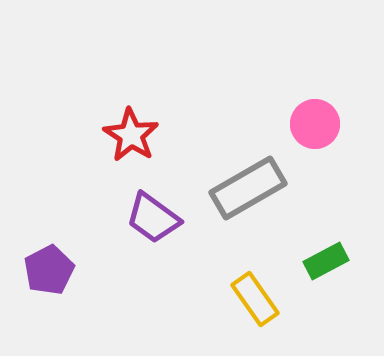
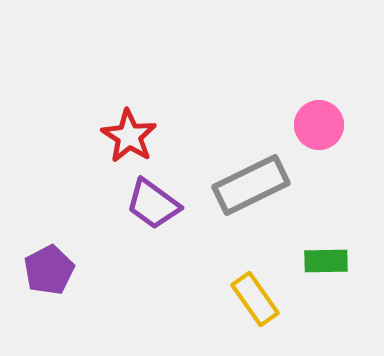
pink circle: moved 4 px right, 1 px down
red star: moved 2 px left, 1 px down
gray rectangle: moved 3 px right, 3 px up; rotated 4 degrees clockwise
purple trapezoid: moved 14 px up
green rectangle: rotated 27 degrees clockwise
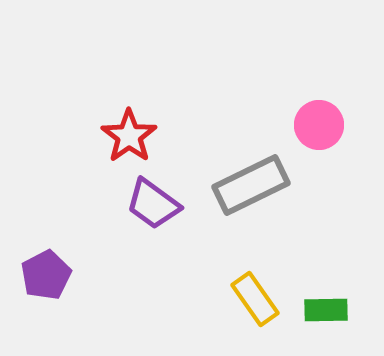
red star: rotated 4 degrees clockwise
green rectangle: moved 49 px down
purple pentagon: moved 3 px left, 5 px down
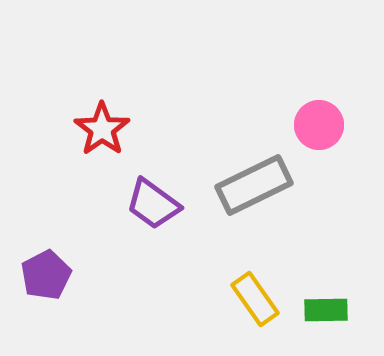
red star: moved 27 px left, 7 px up
gray rectangle: moved 3 px right
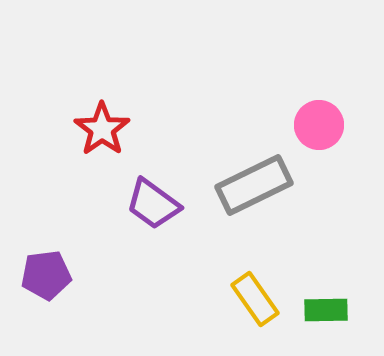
purple pentagon: rotated 21 degrees clockwise
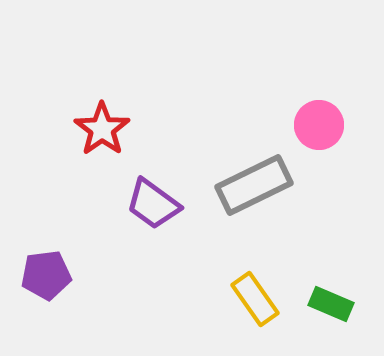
green rectangle: moved 5 px right, 6 px up; rotated 24 degrees clockwise
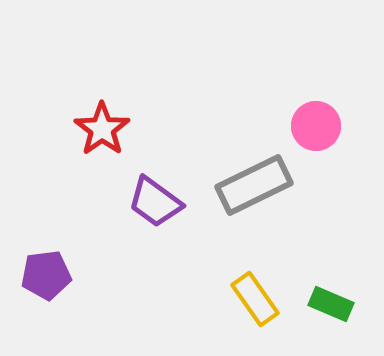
pink circle: moved 3 px left, 1 px down
purple trapezoid: moved 2 px right, 2 px up
